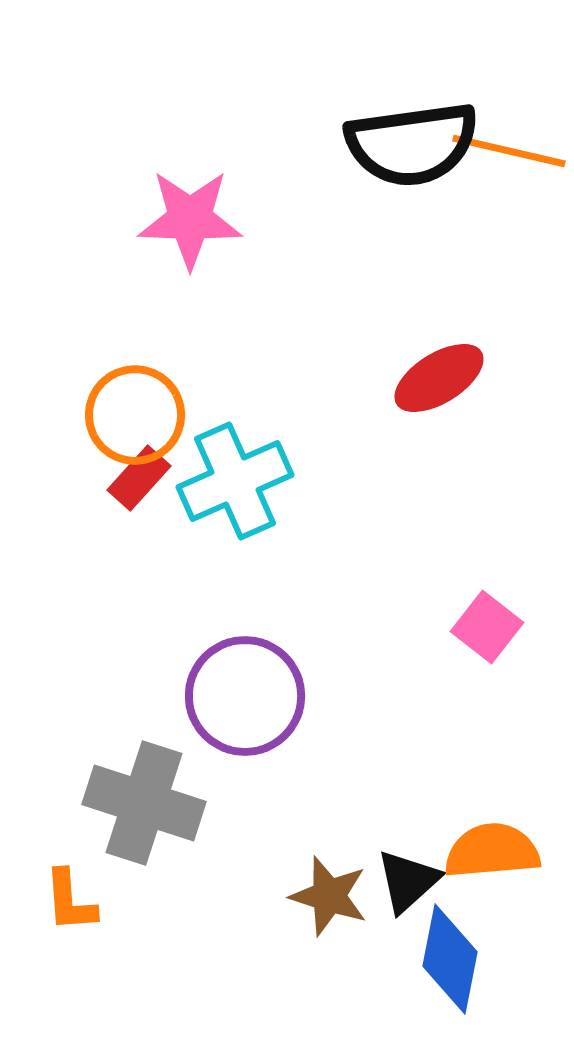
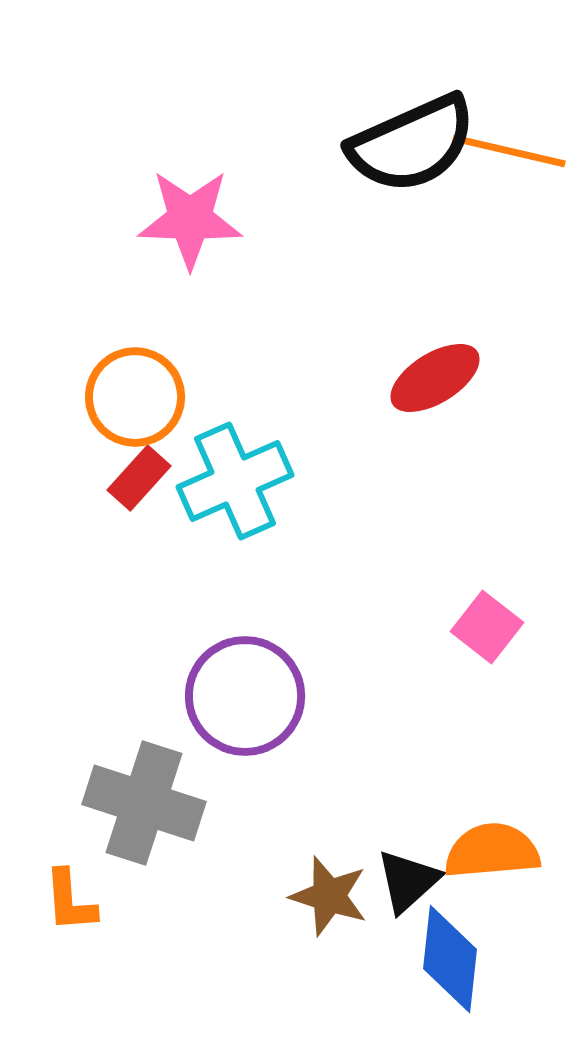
black semicircle: rotated 16 degrees counterclockwise
red ellipse: moved 4 px left
orange circle: moved 18 px up
blue diamond: rotated 5 degrees counterclockwise
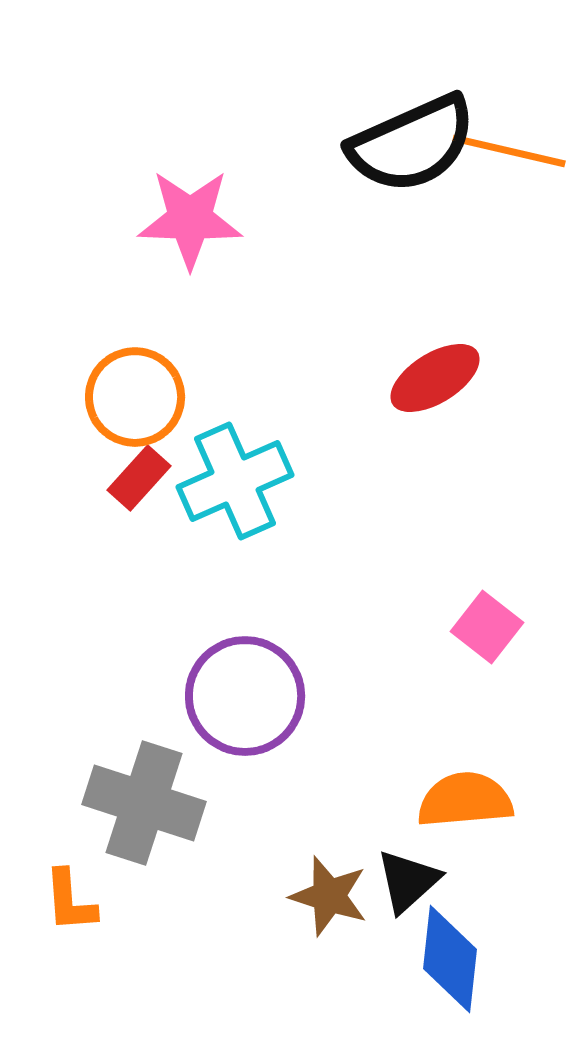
orange semicircle: moved 27 px left, 51 px up
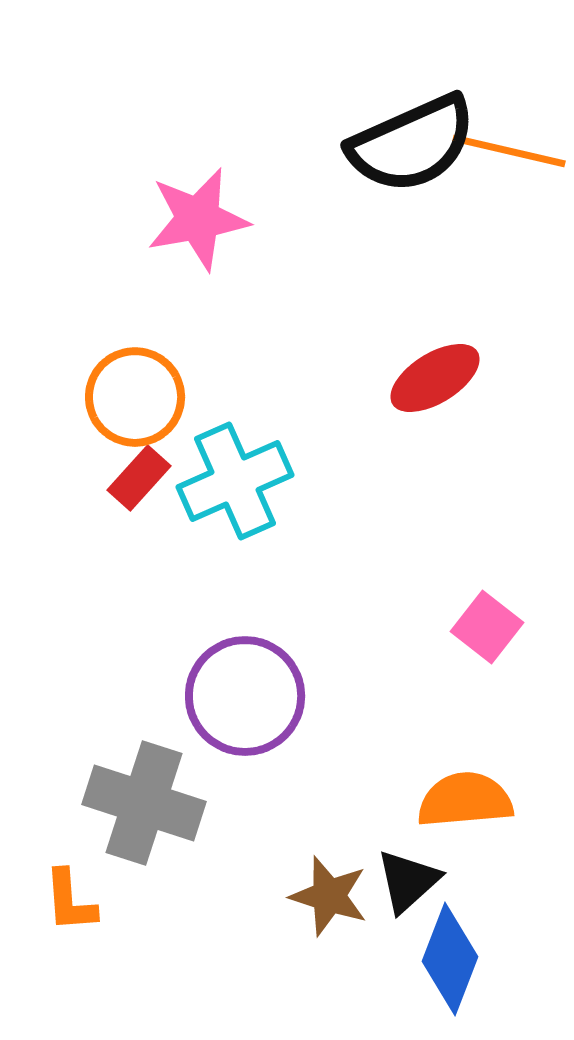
pink star: moved 8 px right; rotated 12 degrees counterclockwise
blue diamond: rotated 15 degrees clockwise
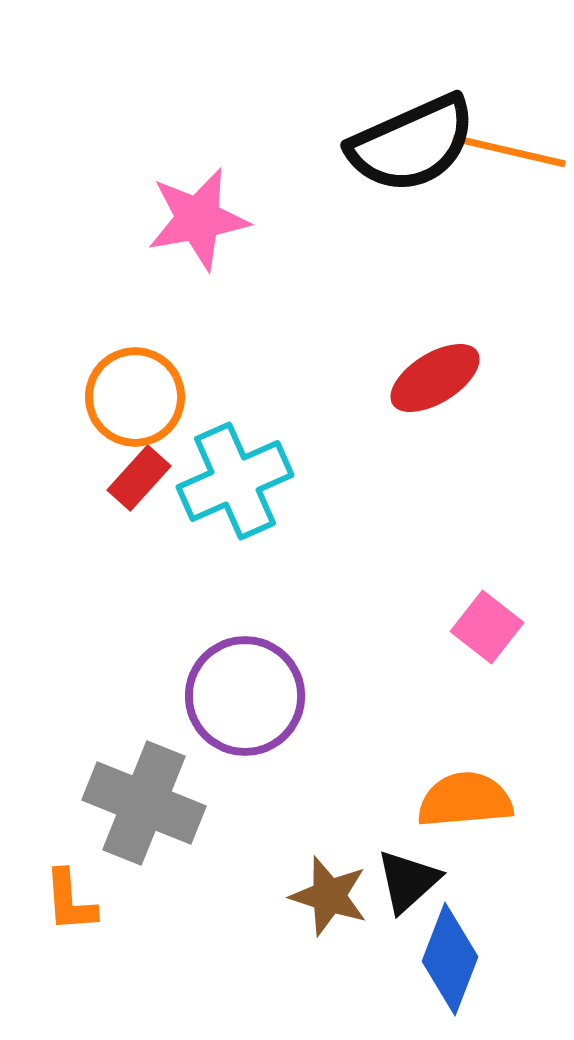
gray cross: rotated 4 degrees clockwise
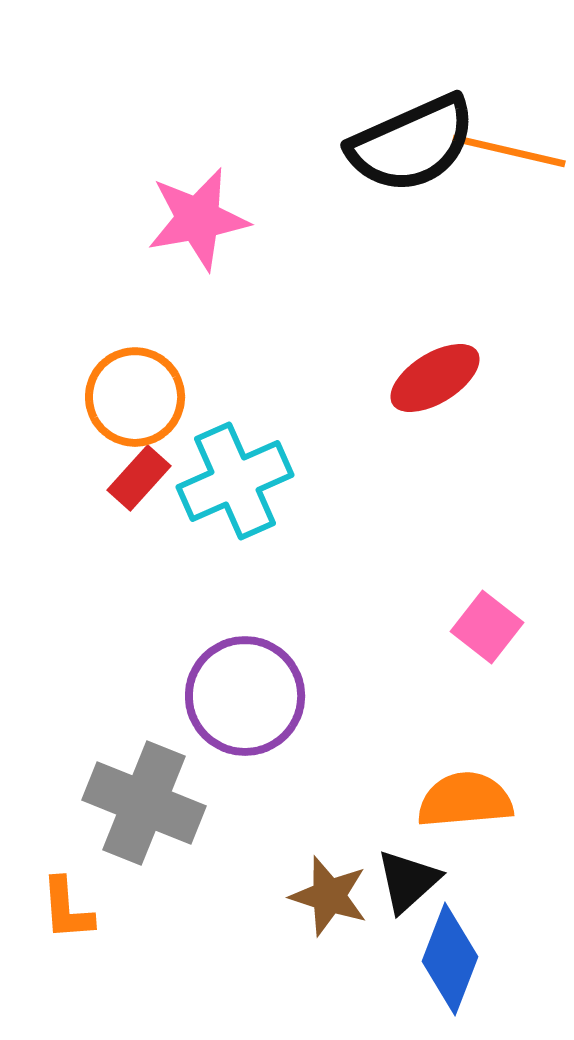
orange L-shape: moved 3 px left, 8 px down
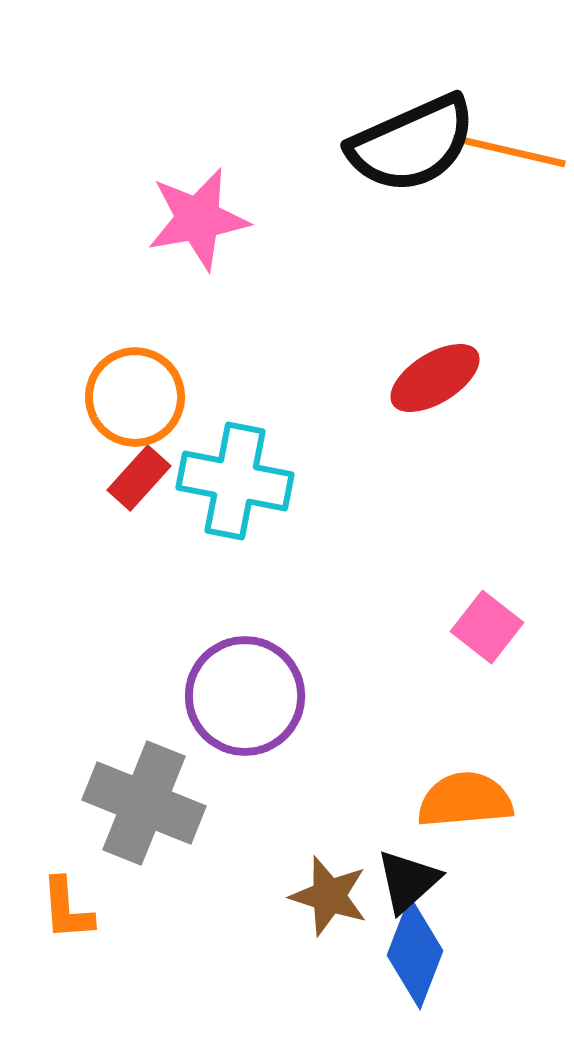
cyan cross: rotated 35 degrees clockwise
blue diamond: moved 35 px left, 6 px up
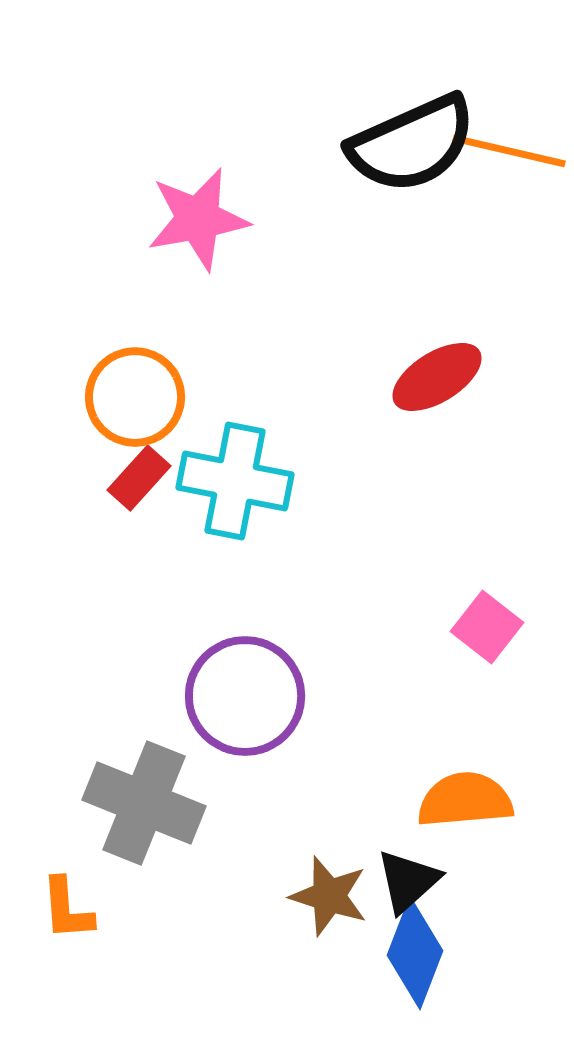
red ellipse: moved 2 px right, 1 px up
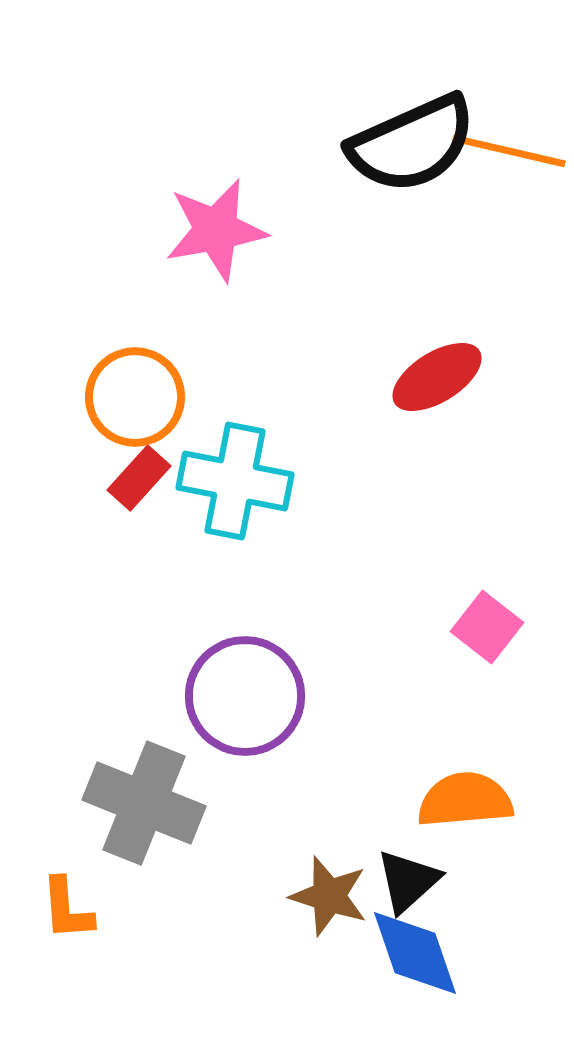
pink star: moved 18 px right, 11 px down
blue diamond: rotated 40 degrees counterclockwise
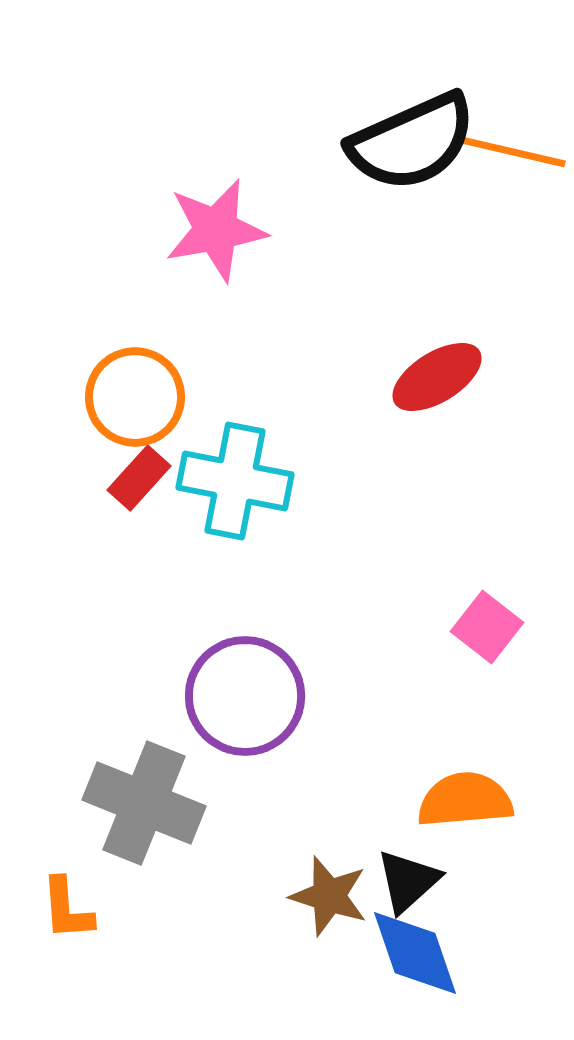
black semicircle: moved 2 px up
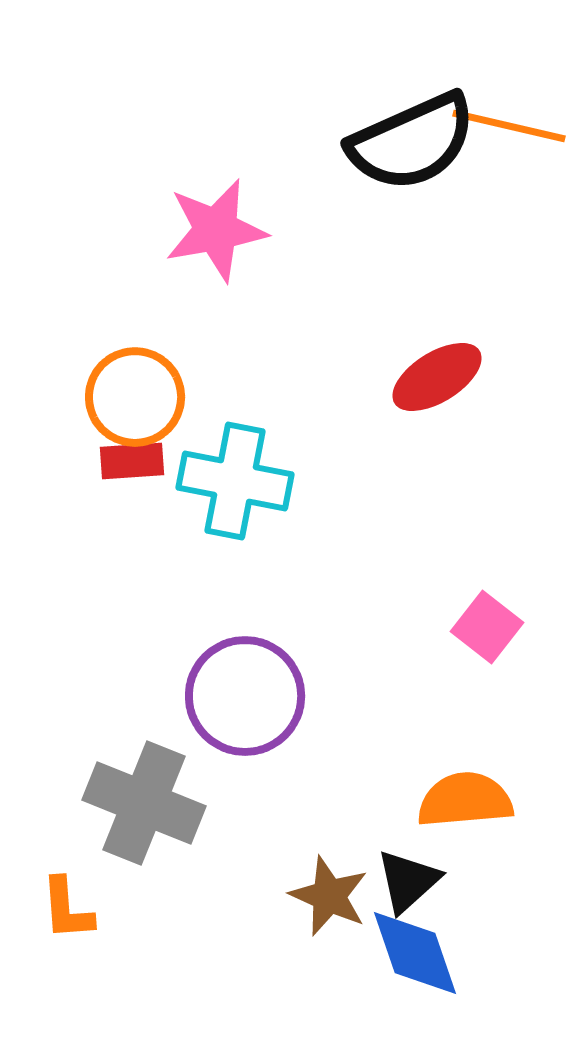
orange line: moved 25 px up
red rectangle: moved 7 px left, 17 px up; rotated 44 degrees clockwise
brown star: rotated 6 degrees clockwise
